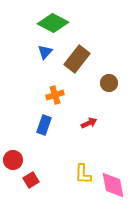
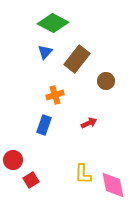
brown circle: moved 3 px left, 2 px up
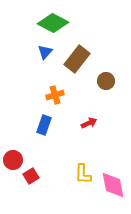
red square: moved 4 px up
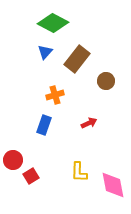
yellow L-shape: moved 4 px left, 2 px up
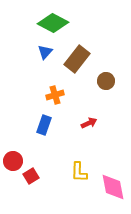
red circle: moved 1 px down
pink diamond: moved 2 px down
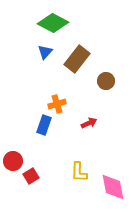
orange cross: moved 2 px right, 9 px down
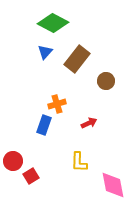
yellow L-shape: moved 10 px up
pink diamond: moved 2 px up
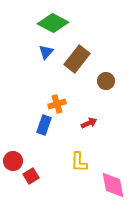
blue triangle: moved 1 px right
